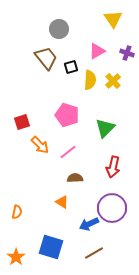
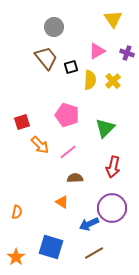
gray circle: moved 5 px left, 2 px up
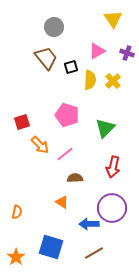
pink line: moved 3 px left, 2 px down
blue arrow: rotated 24 degrees clockwise
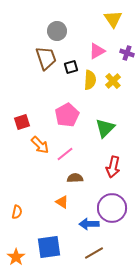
gray circle: moved 3 px right, 4 px down
brown trapezoid: rotated 20 degrees clockwise
pink pentagon: rotated 25 degrees clockwise
blue square: moved 2 px left; rotated 25 degrees counterclockwise
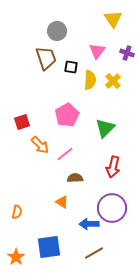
pink triangle: rotated 24 degrees counterclockwise
black square: rotated 24 degrees clockwise
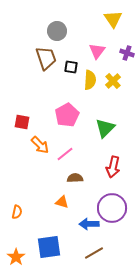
red square: rotated 28 degrees clockwise
orange triangle: rotated 16 degrees counterclockwise
